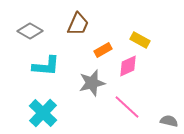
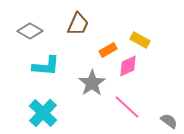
orange rectangle: moved 5 px right
gray star: rotated 20 degrees counterclockwise
gray semicircle: rotated 24 degrees clockwise
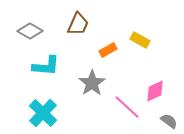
pink diamond: moved 27 px right, 25 px down
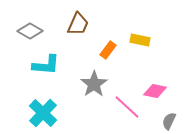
yellow rectangle: rotated 18 degrees counterclockwise
orange rectangle: rotated 24 degrees counterclockwise
cyan L-shape: moved 1 px up
gray star: moved 2 px right, 1 px down
pink diamond: rotated 35 degrees clockwise
gray semicircle: rotated 102 degrees counterclockwise
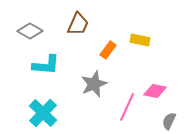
gray star: rotated 12 degrees clockwise
pink line: rotated 72 degrees clockwise
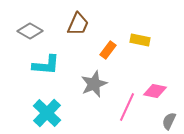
cyan cross: moved 4 px right
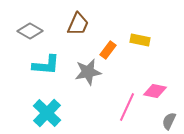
gray star: moved 6 px left, 12 px up; rotated 12 degrees clockwise
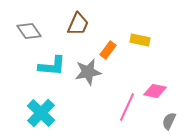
gray diamond: moved 1 px left; rotated 25 degrees clockwise
cyan L-shape: moved 6 px right, 1 px down
cyan cross: moved 6 px left
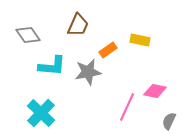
brown trapezoid: moved 1 px down
gray diamond: moved 1 px left, 4 px down
orange rectangle: rotated 18 degrees clockwise
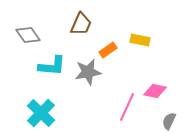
brown trapezoid: moved 3 px right, 1 px up
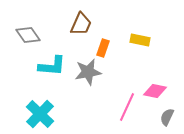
orange rectangle: moved 5 px left, 2 px up; rotated 36 degrees counterclockwise
cyan cross: moved 1 px left, 1 px down
gray semicircle: moved 2 px left, 4 px up
